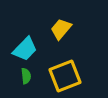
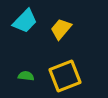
cyan trapezoid: moved 28 px up
green semicircle: rotated 77 degrees counterclockwise
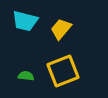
cyan trapezoid: rotated 60 degrees clockwise
yellow square: moved 2 px left, 5 px up
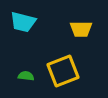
cyan trapezoid: moved 2 px left, 1 px down
yellow trapezoid: moved 20 px right; rotated 130 degrees counterclockwise
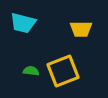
cyan trapezoid: moved 1 px down
green semicircle: moved 5 px right, 5 px up
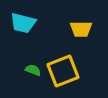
green semicircle: moved 2 px right, 1 px up; rotated 14 degrees clockwise
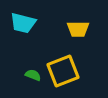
yellow trapezoid: moved 3 px left
green semicircle: moved 5 px down
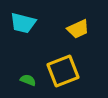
yellow trapezoid: rotated 25 degrees counterclockwise
green semicircle: moved 5 px left, 5 px down
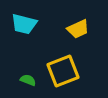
cyan trapezoid: moved 1 px right, 1 px down
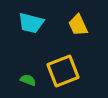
cyan trapezoid: moved 7 px right, 1 px up
yellow trapezoid: moved 4 px up; rotated 90 degrees clockwise
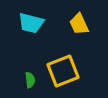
yellow trapezoid: moved 1 px right, 1 px up
green semicircle: moved 2 px right; rotated 63 degrees clockwise
